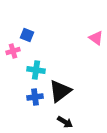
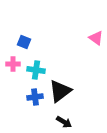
blue square: moved 3 px left, 7 px down
pink cross: moved 13 px down; rotated 16 degrees clockwise
black arrow: moved 1 px left
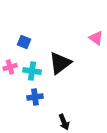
pink cross: moved 3 px left, 3 px down; rotated 16 degrees counterclockwise
cyan cross: moved 4 px left, 1 px down
black triangle: moved 28 px up
black arrow: rotated 35 degrees clockwise
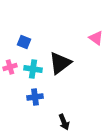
cyan cross: moved 1 px right, 2 px up
